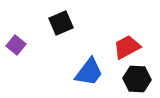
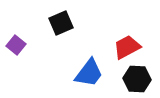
blue trapezoid: moved 1 px down
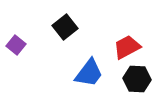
black square: moved 4 px right, 4 px down; rotated 15 degrees counterclockwise
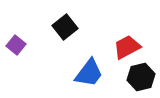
black hexagon: moved 4 px right, 2 px up; rotated 16 degrees counterclockwise
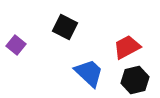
black square: rotated 25 degrees counterclockwise
blue trapezoid: rotated 84 degrees counterclockwise
black hexagon: moved 6 px left, 3 px down
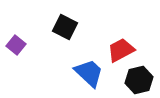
red trapezoid: moved 6 px left, 3 px down
black hexagon: moved 4 px right
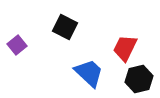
purple square: moved 1 px right; rotated 12 degrees clockwise
red trapezoid: moved 4 px right, 2 px up; rotated 36 degrees counterclockwise
black hexagon: moved 1 px up
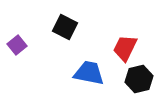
blue trapezoid: rotated 32 degrees counterclockwise
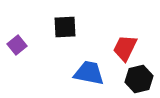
black square: rotated 30 degrees counterclockwise
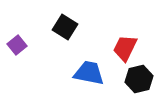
black square: rotated 35 degrees clockwise
